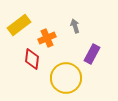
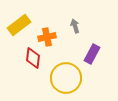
orange cross: moved 1 px up; rotated 12 degrees clockwise
red diamond: moved 1 px right, 1 px up
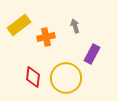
orange cross: moved 1 px left
red diamond: moved 19 px down
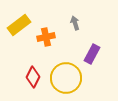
gray arrow: moved 3 px up
red diamond: rotated 20 degrees clockwise
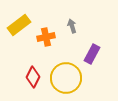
gray arrow: moved 3 px left, 3 px down
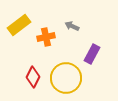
gray arrow: rotated 48 degrees counterclockwise
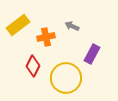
yellow rectangle: moved 1 px left
red diamond: moved 11 px up
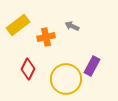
purple rectangle: moved 12 px down
red diamond: moved 5 px left, 3 px down
yellow circle: moved 1 px down
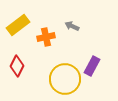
red diamond: moved 11 px left, 3 px up
yellow circle: moved 1 px left
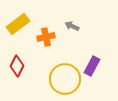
yellow rectangle: moved 1 px up
